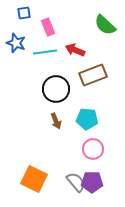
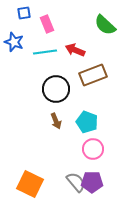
pink rectangle: moved 1 px left, 3 px up
blue star: moved 2 px left, 1 px up
cyan pentagon: moved 3 px down; rotated 15 degrees clockwise
orange square: moved 4 px left, 5 px down
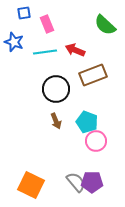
pink circle: moved 3 px right, 8 px up
orange square: moved 1 px right, 1 px down
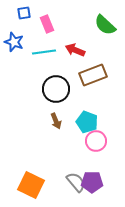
cyan line: moved 1 px left
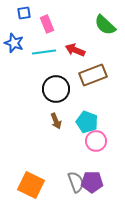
blue star: moved 1 px down
gray semicircle: rotated 20 degrees clockwise
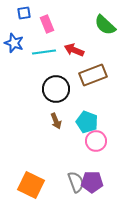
red arrow: moved 1 px left
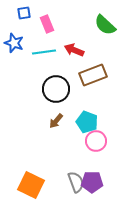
brown arrow: rotated 63 degrees clockwise
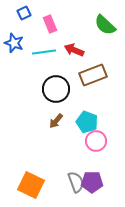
blue square: rotated 16 degrees counterclockwise
pink rectangle: moved 3 px right
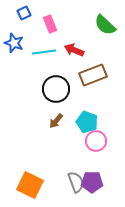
orange square: moved 1 px left
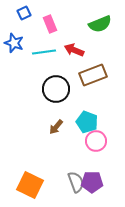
green semicircle: moved 5 px left, 1 px up; rotated 65 degrees counterclockwise
brown arrow: moved 6 px down
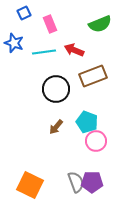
brown rectangle: moved 1 px down
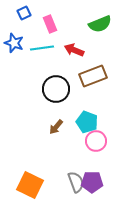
cyan line: moved 2 px left, 4 px up
